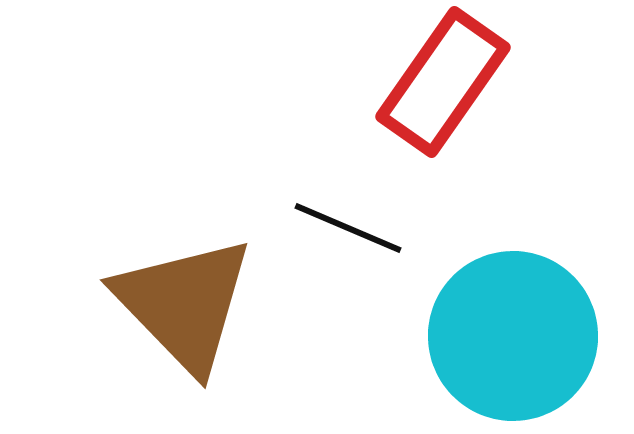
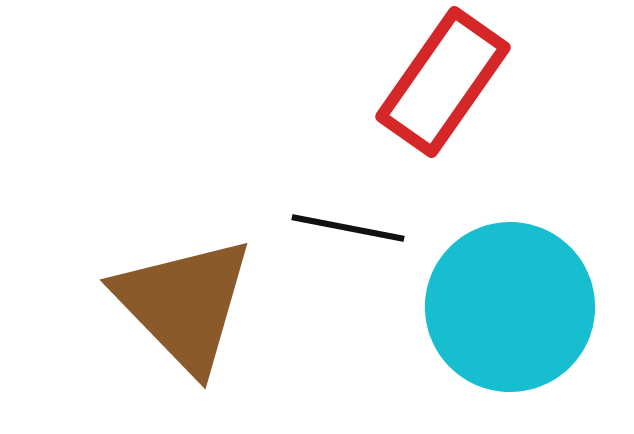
black line: rotated 12 degrees counterclockwise
cyan circle: moved 3 px left, 29 px up
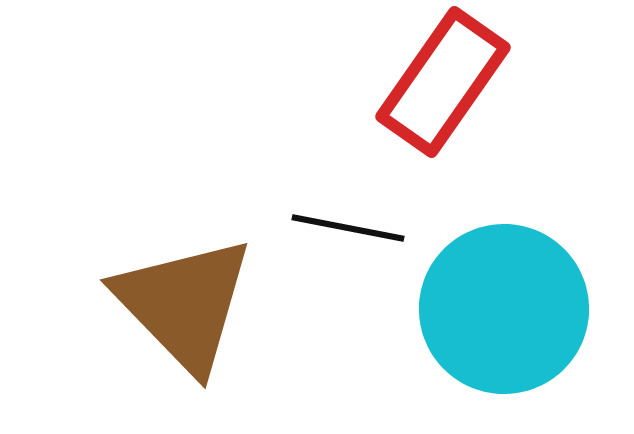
cyan circle: moved 6 px left, 2 px down
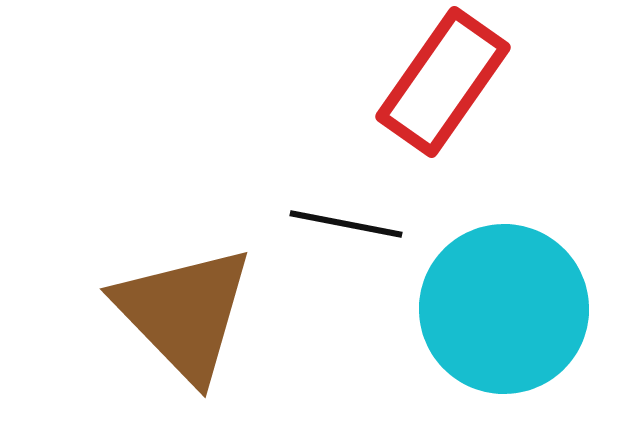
black line: moved 2 px left, 4 px up
brown triangle: moved 9 px down
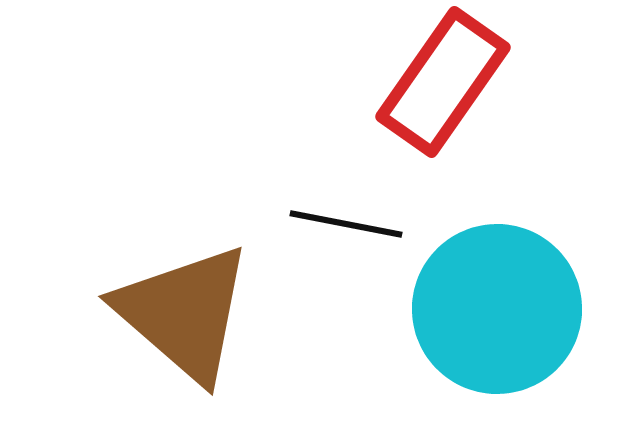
cyan circle: moved 7 px left
brown triangle: rotated 5 degrees counterclockwise
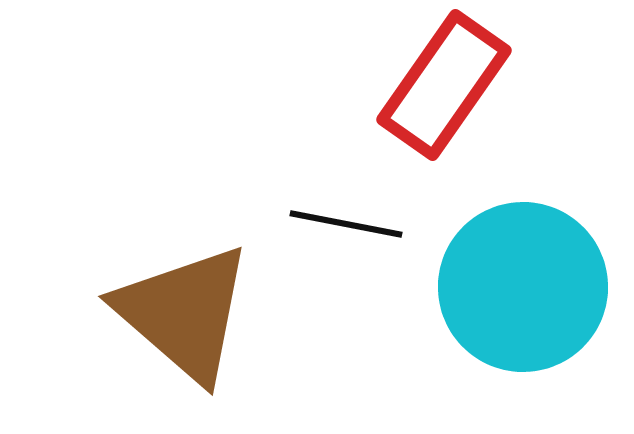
red rectangle: moved 1 px right, 3 px down
cyan circle: moved 26 px right, 22 px up
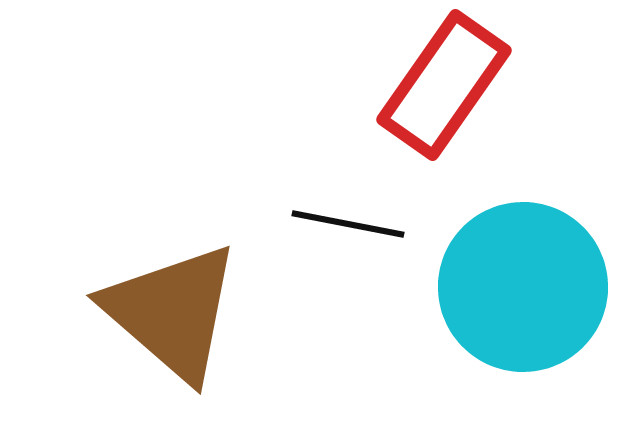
black line: moved 2 px right
brown triangle: moved 12 px left, 1 px up
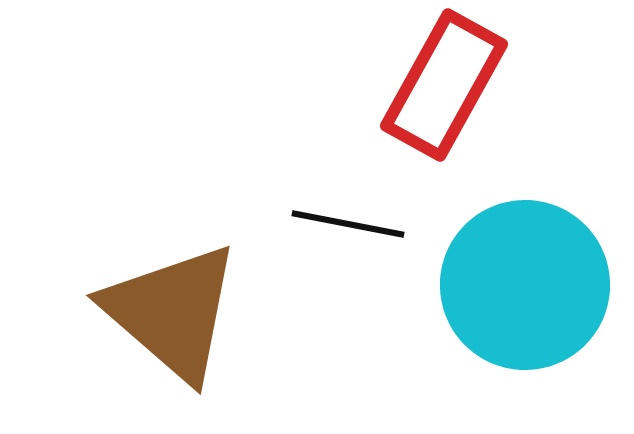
red rectangle: rotated 6 degrees counterclockwise
cyan circle: moved 2 px right, 2 px up
